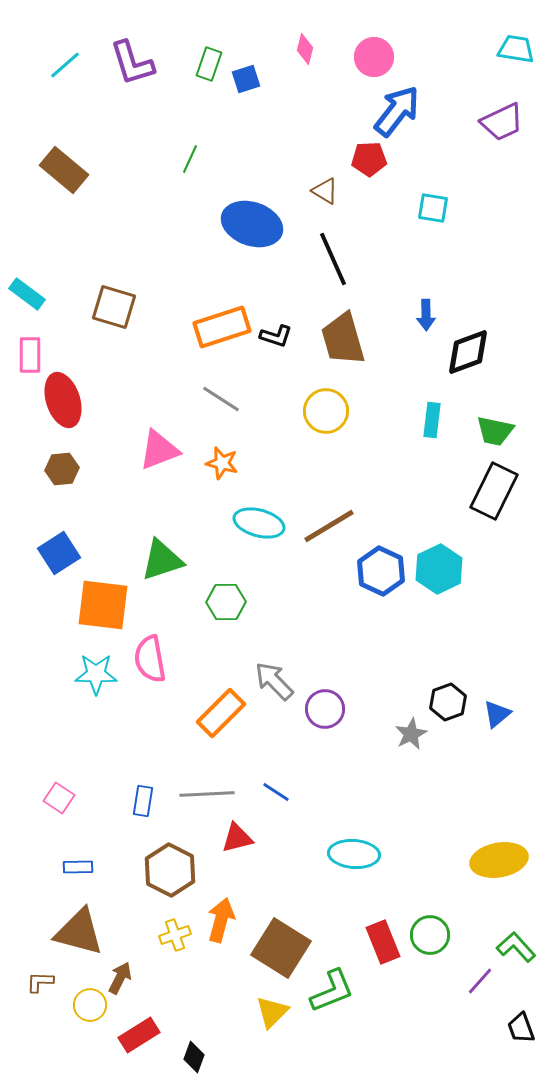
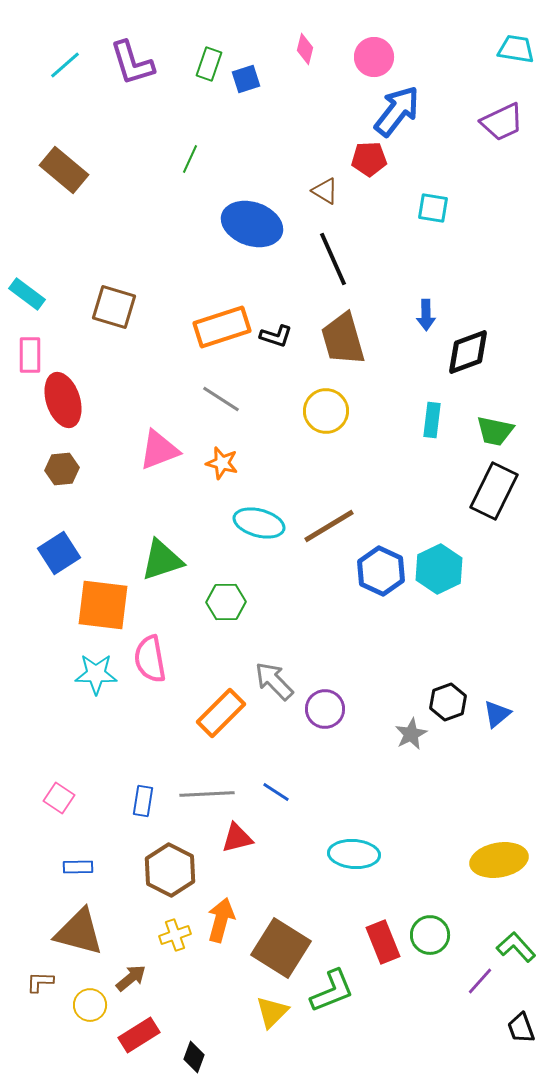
brown arrow at (120, 978): moved 11 px right; rotated 24 degrees clockwise
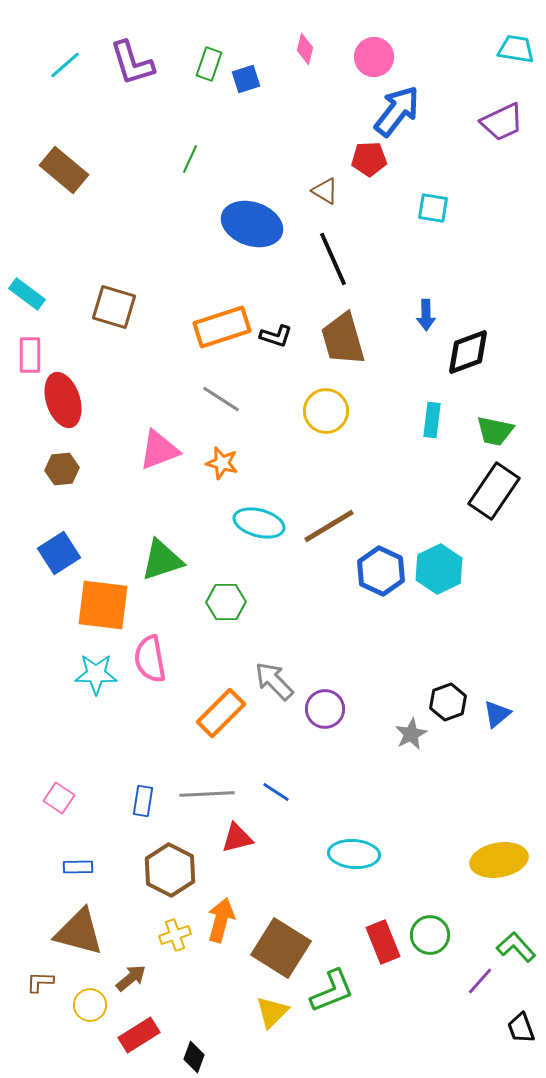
black rectangle at (494, 491): rotated 8 degrees clockwise
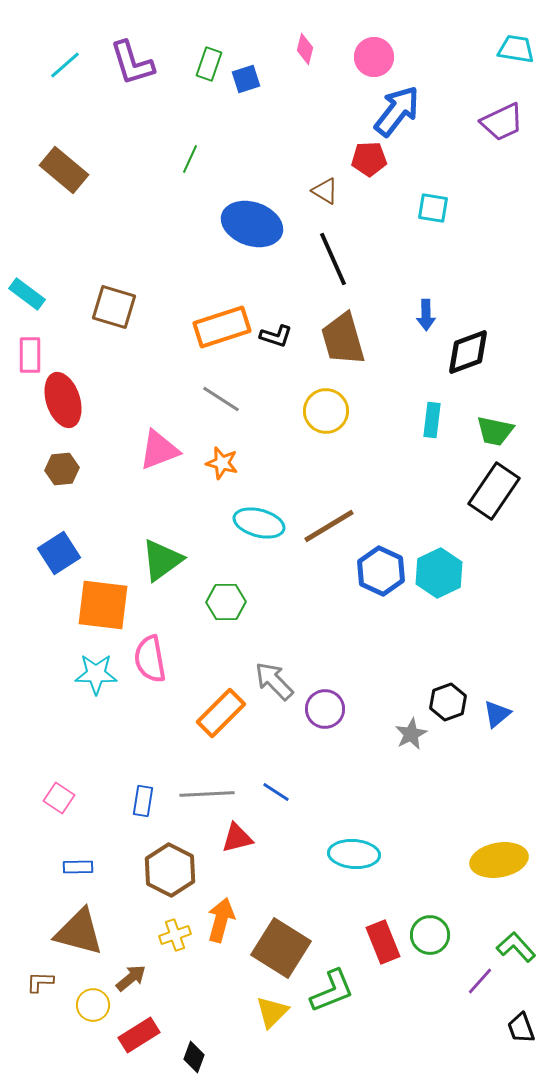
green triangle at (162, 560): rotated 18 degrees counterclockwise
cyan hexagon at (439, 569): moved 4 px down
yellow circle at (90, 1005): moved 3 px right
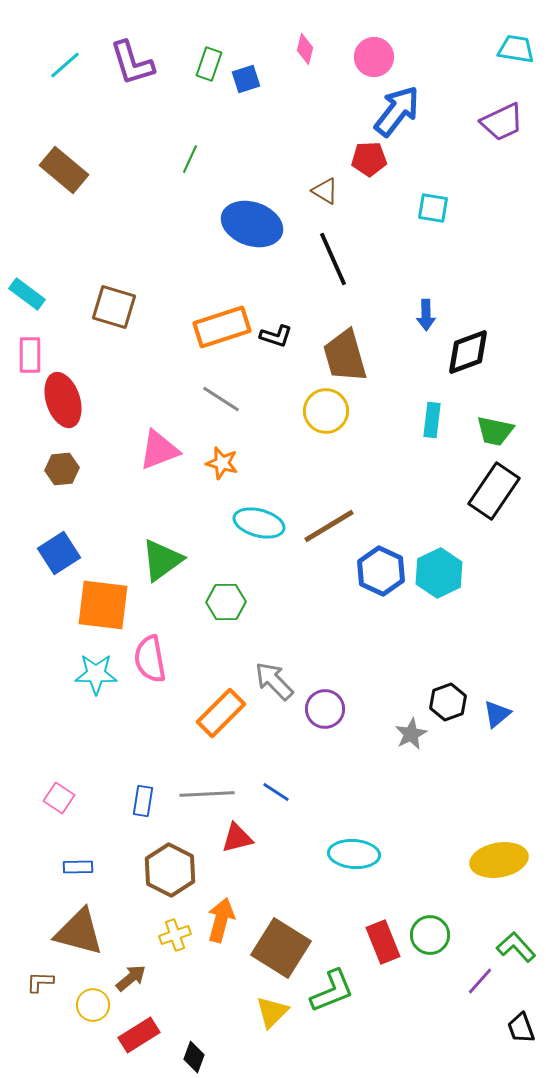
brown trapezoid at (343, 339): moved 2 px right, 17 px down
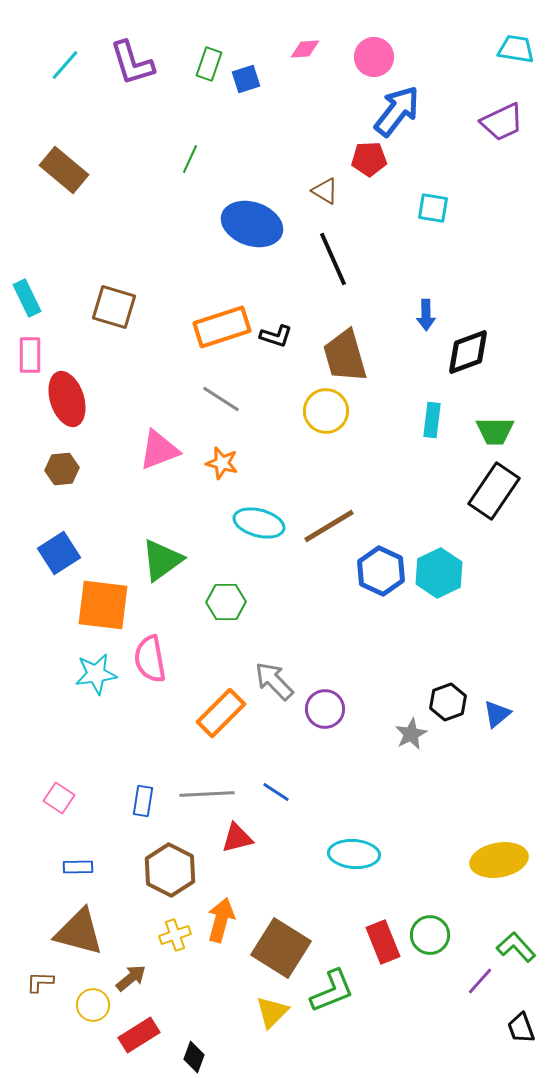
pink diamond at (305, 49): rotated 72 degrees clockwise
cyan line at (65, 65): rotated 8 degrees counterclockwise
cyan rectangle at (27, 294): moved 4 px down; rotated 27 degrees clockwise
red ellipse at (63, 400): moved 4 px right, 1 px up
green trapezoid at (495, 431): rotated 12 degrees counterclockwise
cyan star at (96, 674): rotated 9 degrees counterclockwise
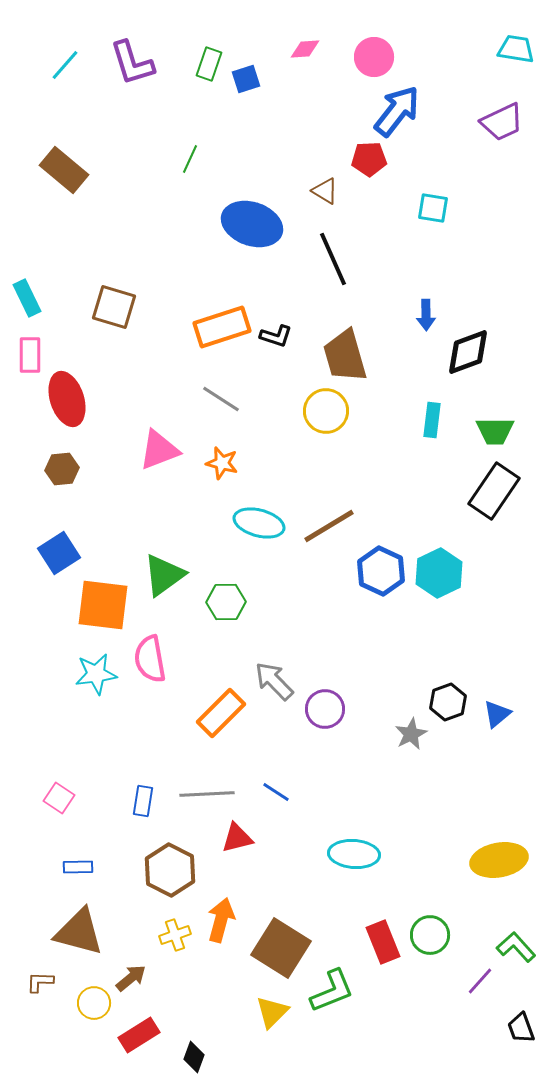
green triangle at (162, 560): moved 2 px right, 15 px down
yellow circle at (93, 1005): moved 1 px right, 2 px up
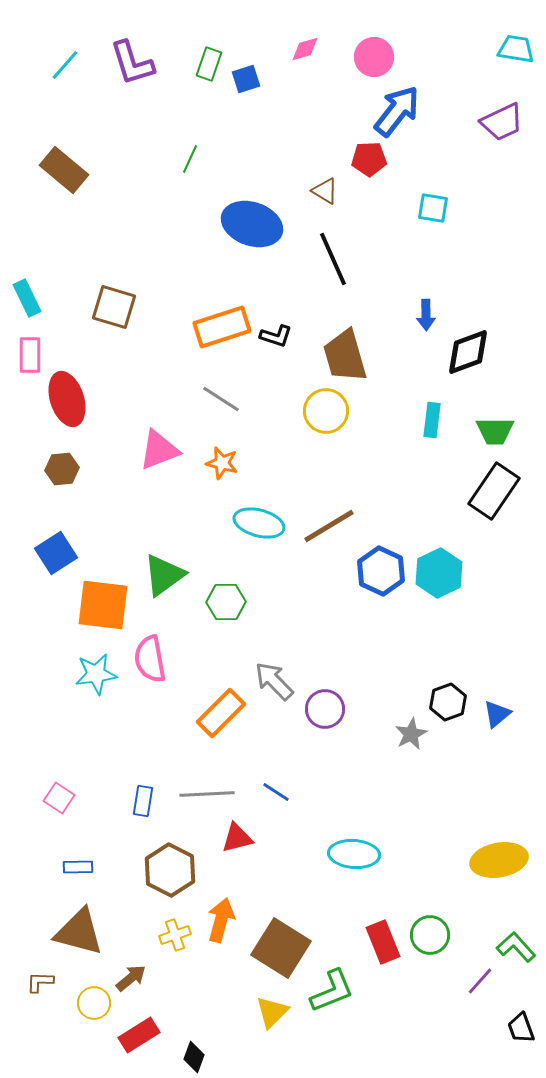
pink diamond at (305, 49): rotated 12 degrees counterclockwise
blue square at (59, 553): moved 3 px left
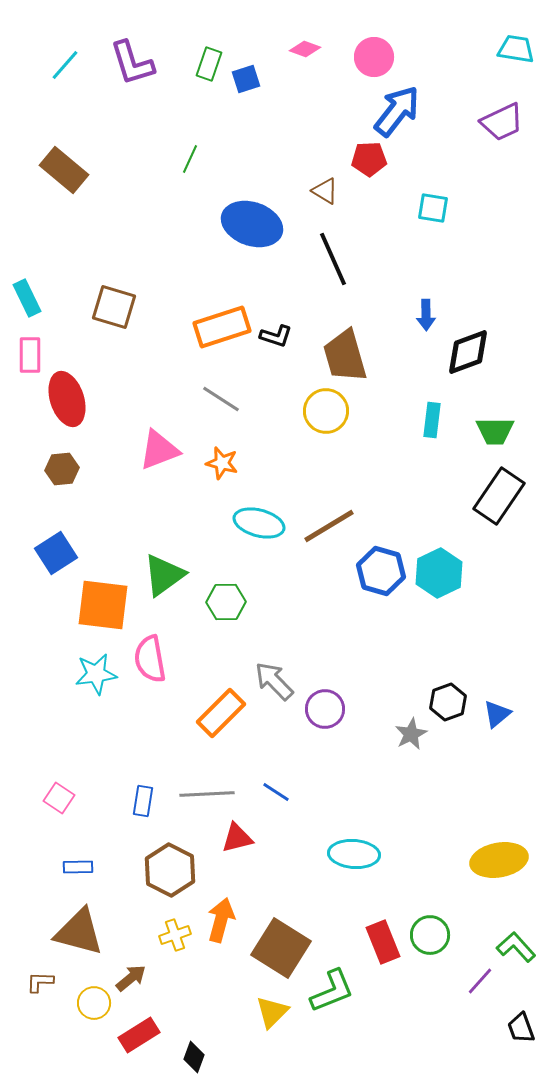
pink diamond at (305, 49): rotated 36 degrees clockwise
black rectangle at (494, 491): moved 5 px right, 5 px down
blue hexagon at (381, 571): rotated 9 degrees counterclockwise
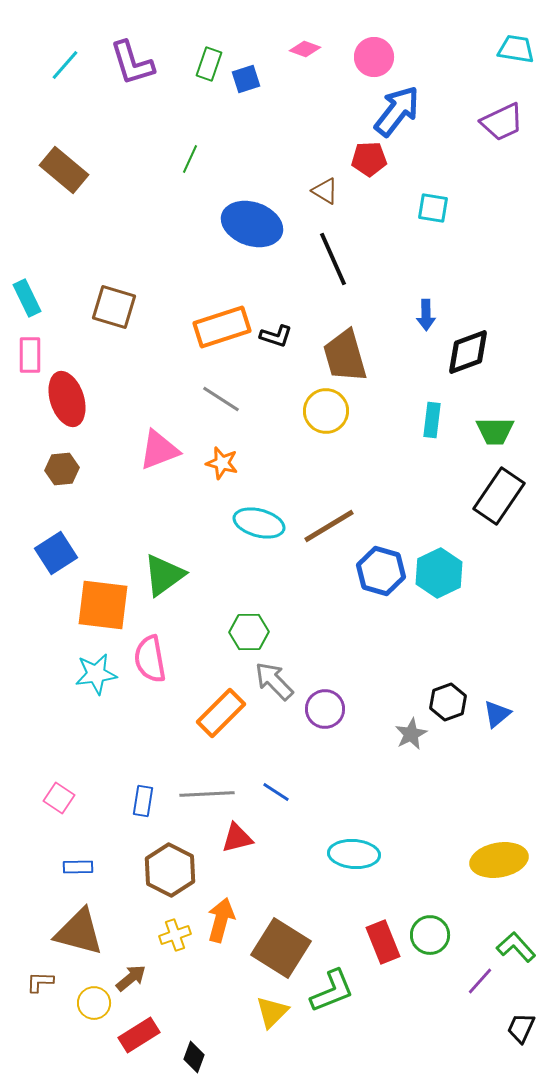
green hexagon at (226, 602): moved 23 px right, 30 px down
black trapezoid at (521, 1028): rotated 44 degrees clockwise
